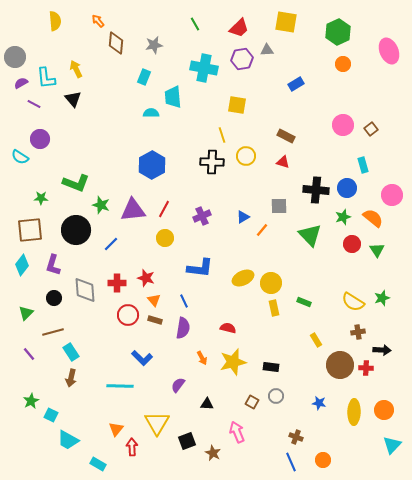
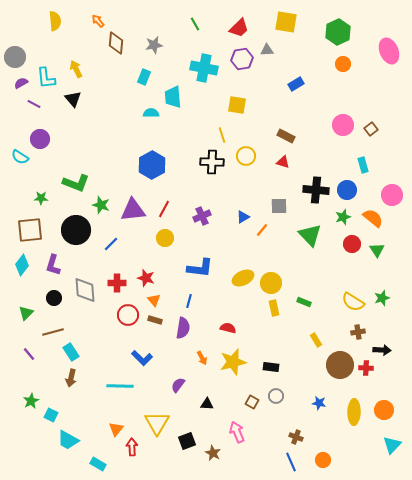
blue circle at (347, 188): moved 2 px down
blue line at (184, 301): moved 5 px right; rotated 40 degrees clockwise
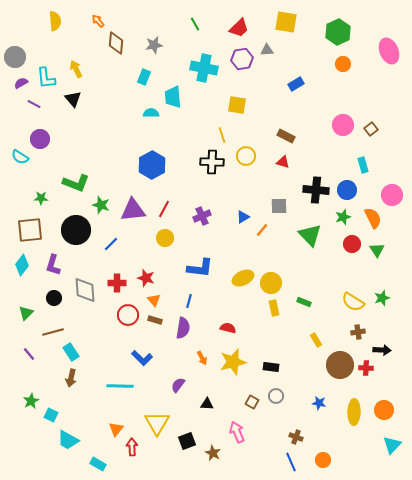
orange semicircle at (373, 218): rotated 25 degrees clockwise
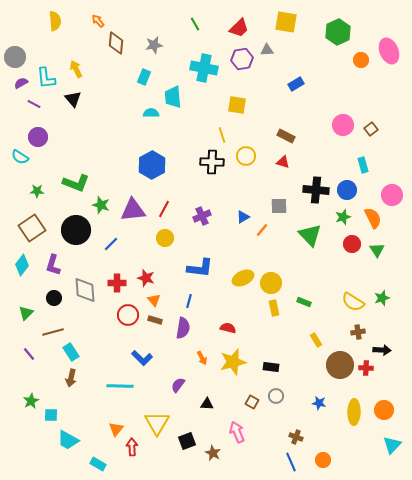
orange circle at (343, 64): moved 18 px right, 4 px up
purple circle at (40, 139): moved 2 px left, 2 px up
green star at (41, 198): moved 4 px left, 7 px up
brown square at (30, 230): moved 2 px right, 2 px up; rotated 28 degrees counterclockwise
cyan square at (51, 415): rotated 24 degrees counterclockwise
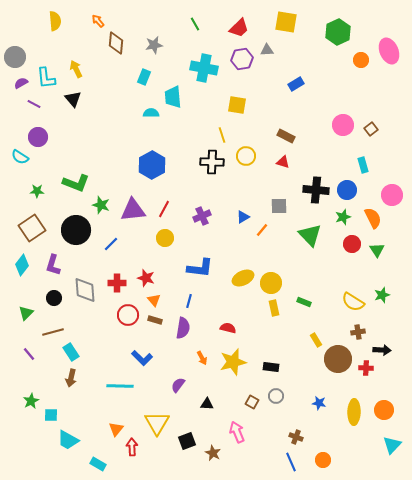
green star at (382, 298): moved 3 px up
brown circle at (340, 365): moved 2 px left, 6 px up
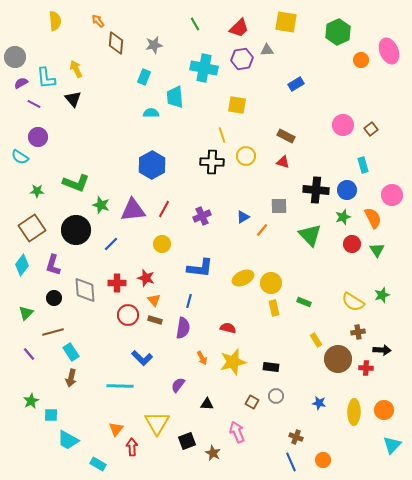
cyan trapezoid at (173, 97): moved 2 px right
yellow circle at (165, 238): moved 3 px left, 6 px down
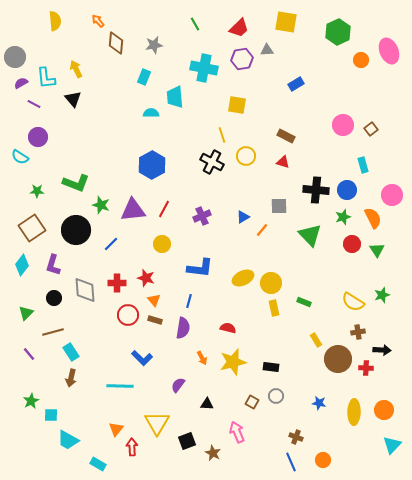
black cross at (212, 162): rotated 25 degrees clockwise
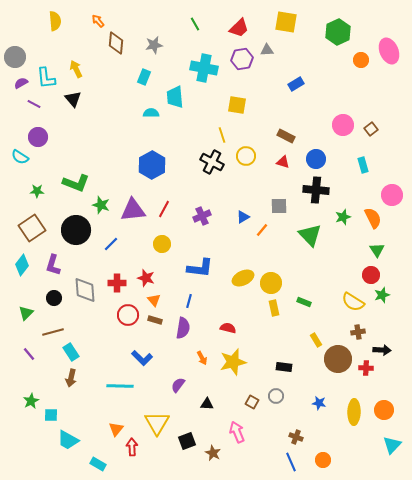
blue circle at (347, 190): moved 31 px left, 31 px up
red circle at (352, 244): moved 19 px right, 31 px down
black rectangle at (271, 367): moved 13 px right
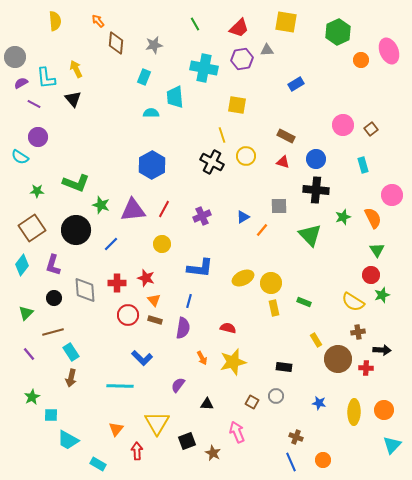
green star at (31, 401): moved 1 px right, 4 px up
red arrow at (132, 447): moved 5 px right, 4 px down
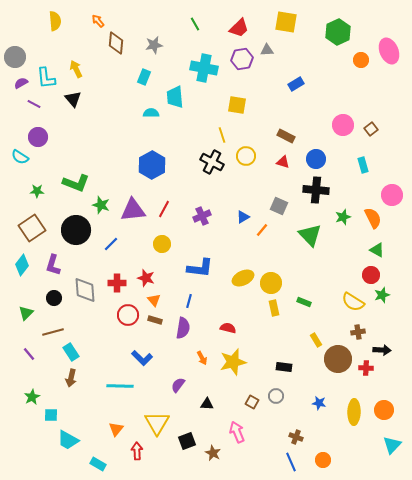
gray square at (279, 206): rotated 24 degrees clockwise
green triangle at (377, 250): rotated 28 degrees counterclockwise
